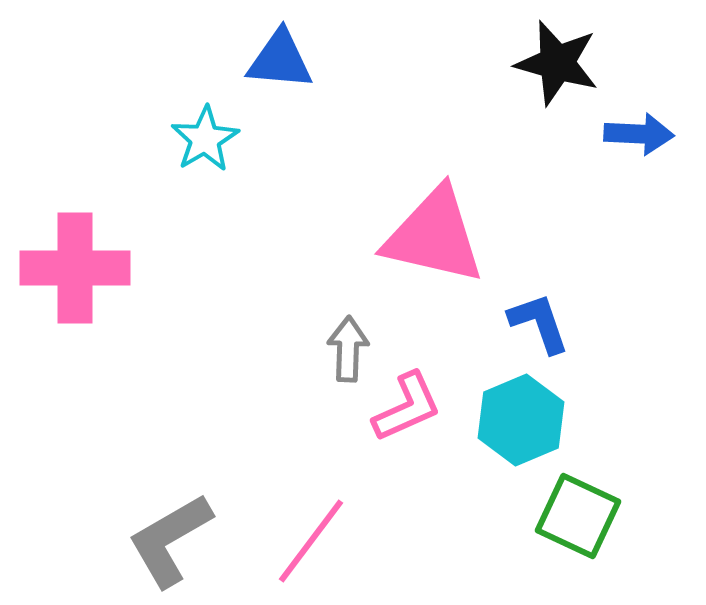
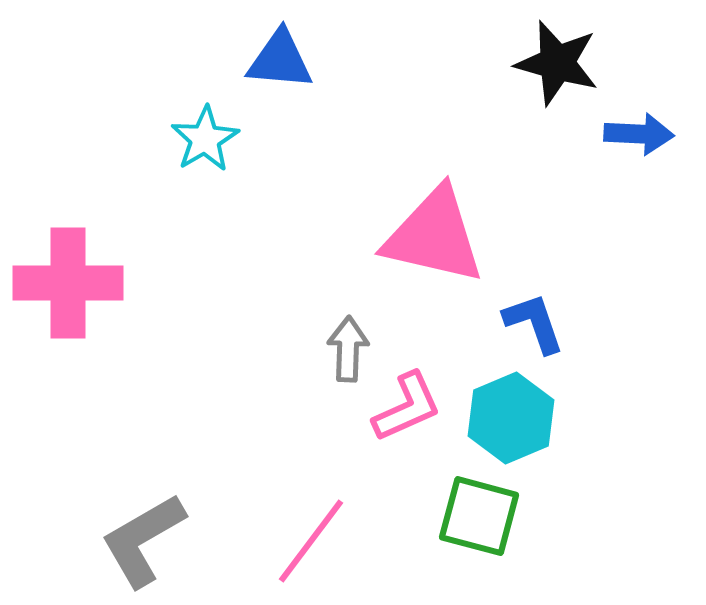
pink cross: moved 7 px left, 15 px down
blue L-shape: moved 5 px left
cyan hexagon: moved 10 px left, 2 px up
green square: moved 99 px left; rotated 10 degrees counterclockwise
gray L-shape: moved 27 px left
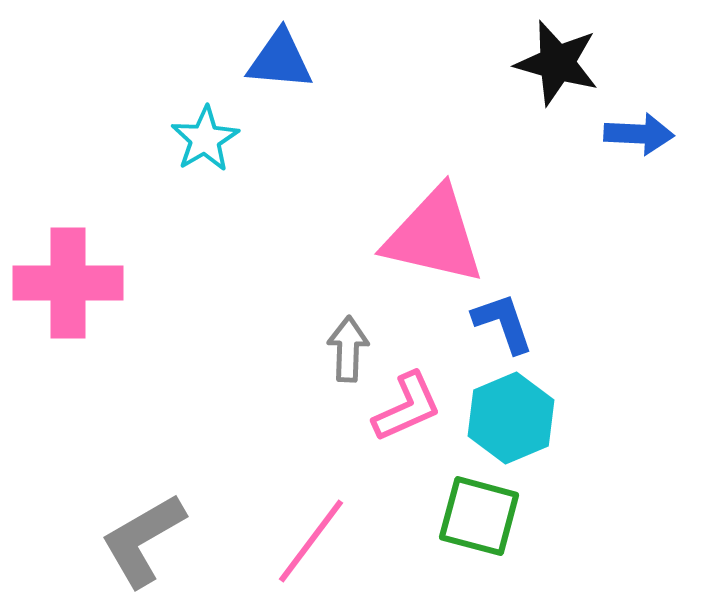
blue L-shape: moved 31 px left
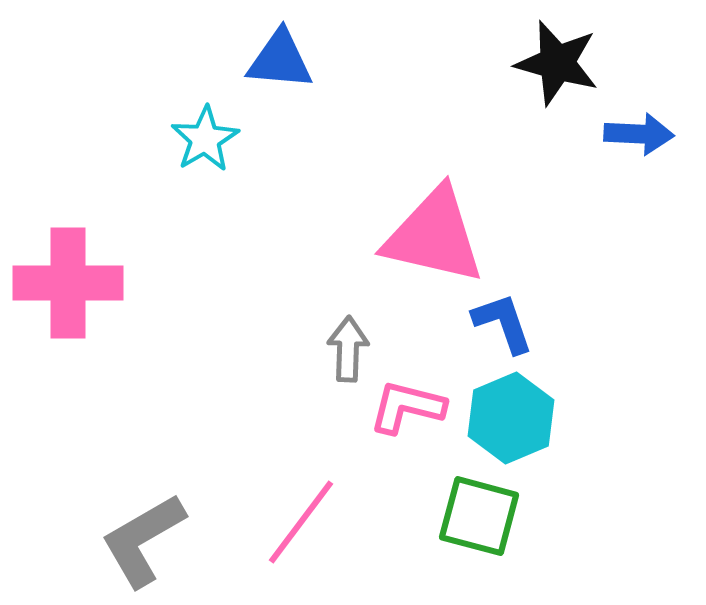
pink L-shape: rotated 142 degrees counterclockwise
pink line: moved 10 px left, 19 px up
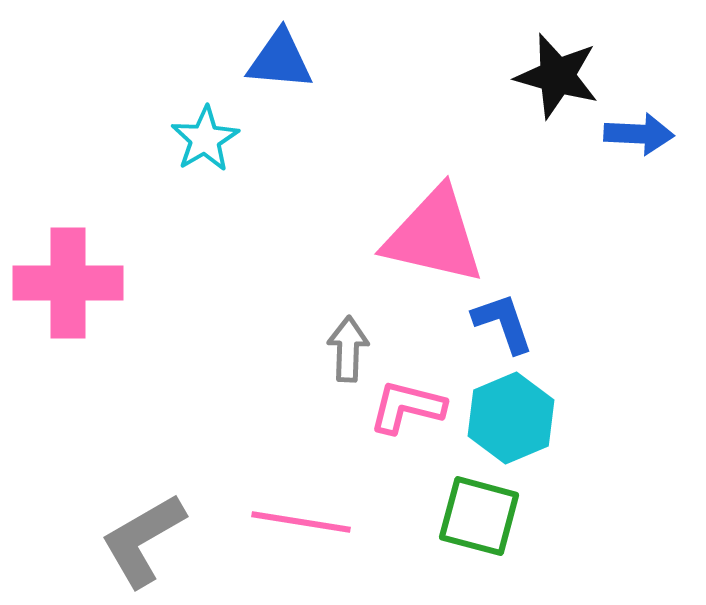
black star: moved 13 px down
pink line: rotated 62 degrees clockwise
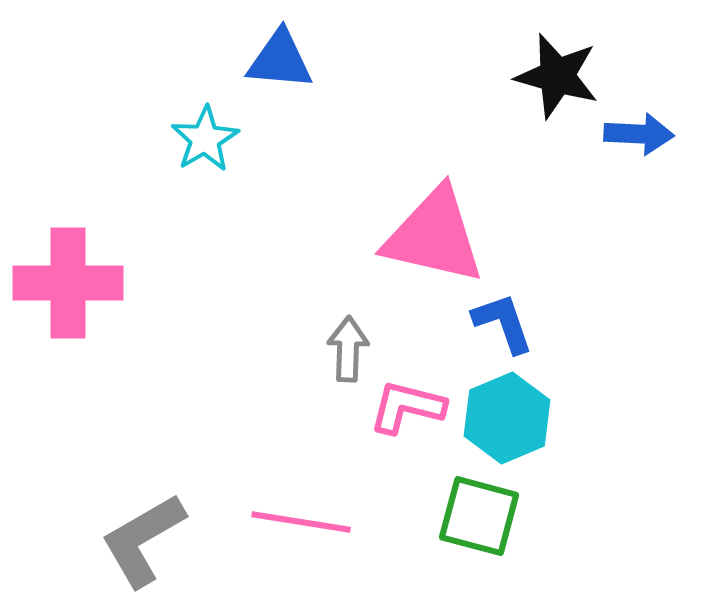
cyan hexagon: moved 4 px left
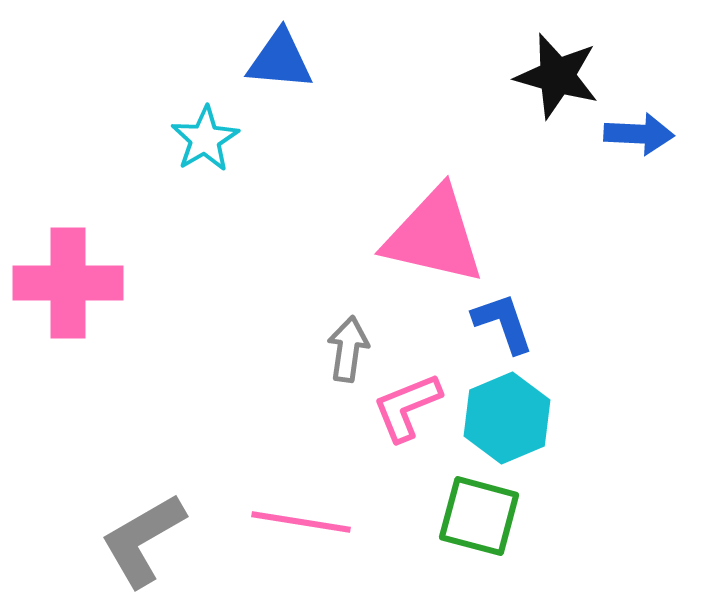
gray arrow: rotated 6 degrees clockwise
pink L-shape: rotated 36 degrees counterclockwise
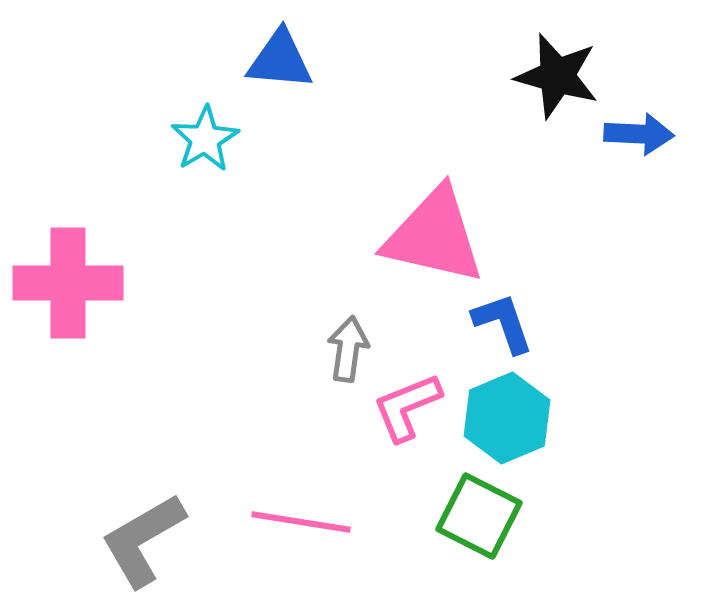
green square: rotated 12 degrees clockwise
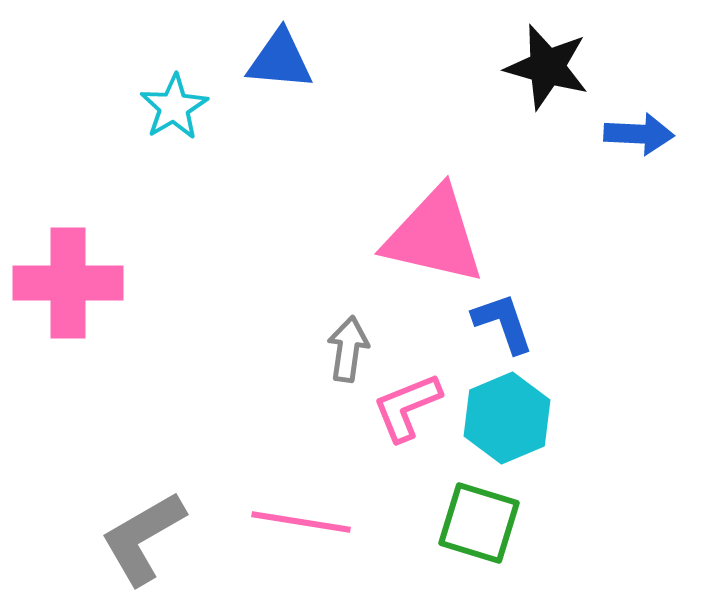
black star: moved 10 px left, 9 px up
cyan star: moved 31 px left, 32 px up
green square: moved 7 px down; rotated 10 degrees counterclockwise
gray L-shape: moved 2 px up
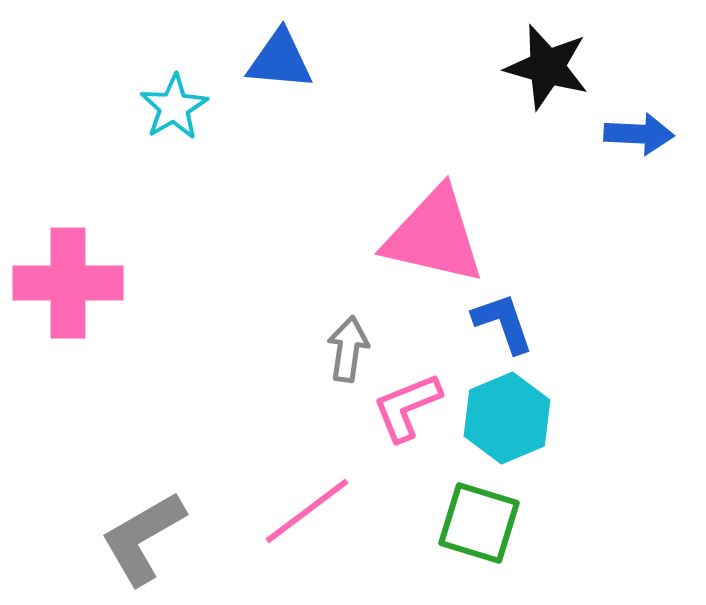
pink line: moved 6 px right, 11 px up; rotated 46 degrees counterclockwise
